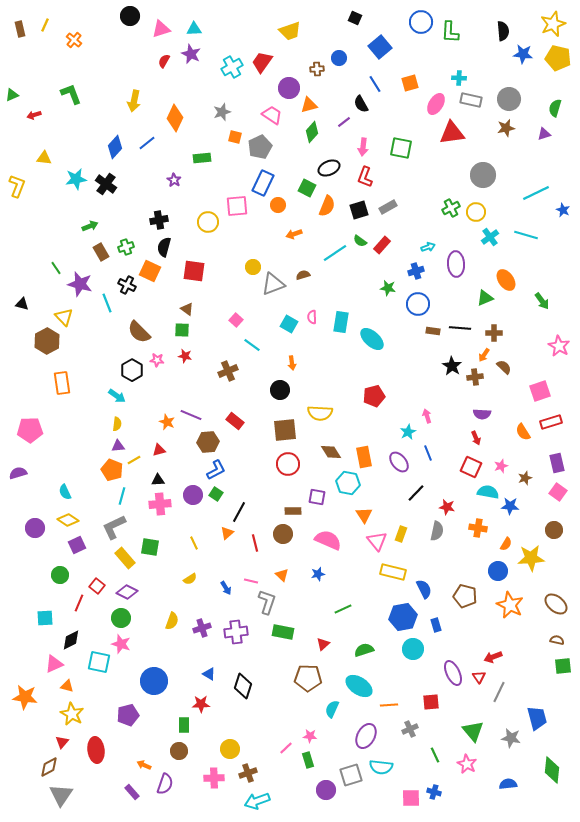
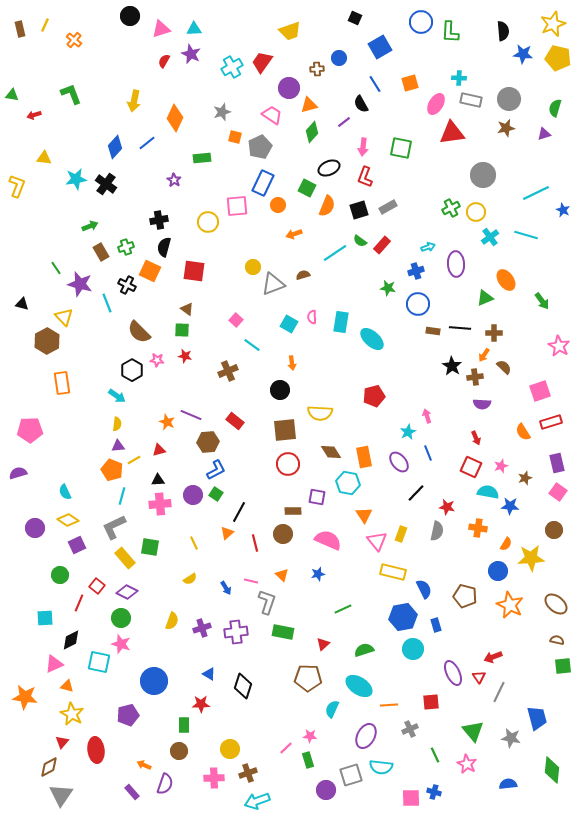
blue square at (380, 47): rotated 10 degrees clockwise
green triangle at (12, 95): rotated 32 degrees clockwise
purple semicircle at (482, 414): moved 10 px up
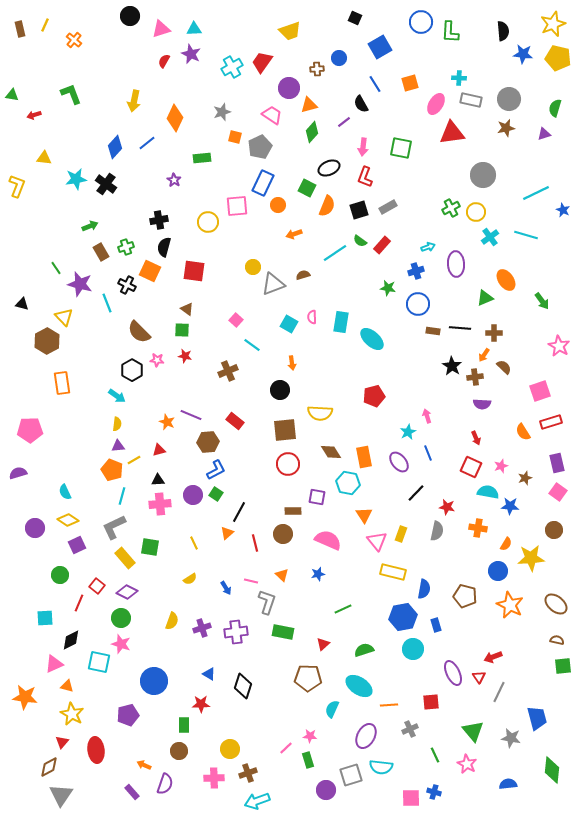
blue semicircle at (424, 589): rotated 36 degrees clockwise
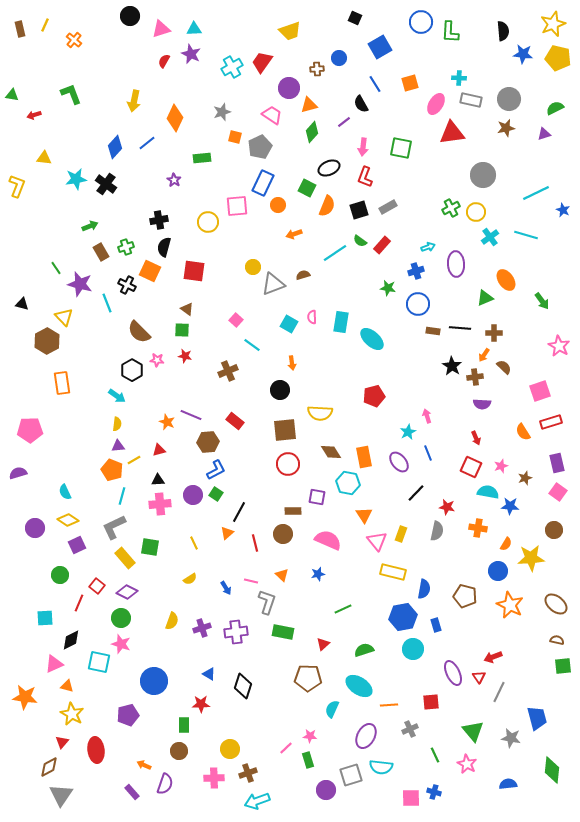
green semicircle at (555, 108): rotated 48 degrees clockwise
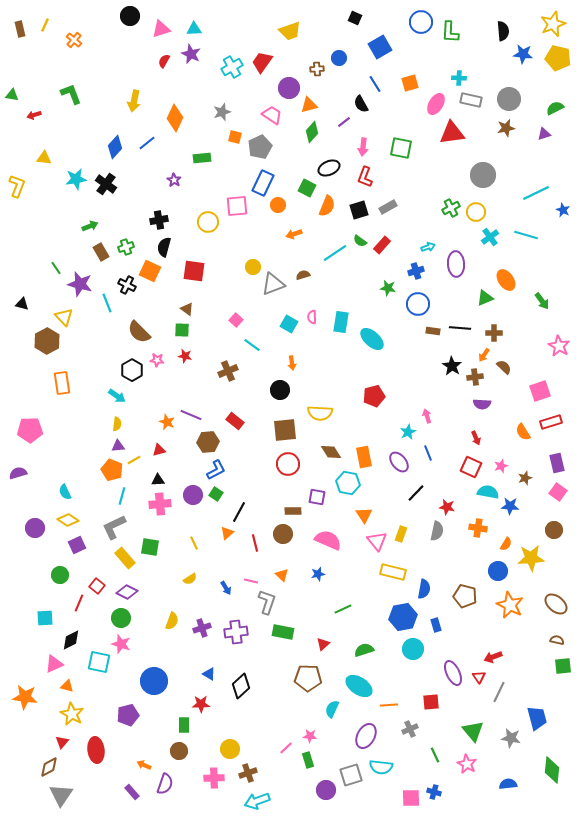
black diamond at (243, 686): moved 2 px left; rotated 30 degrees clockwise
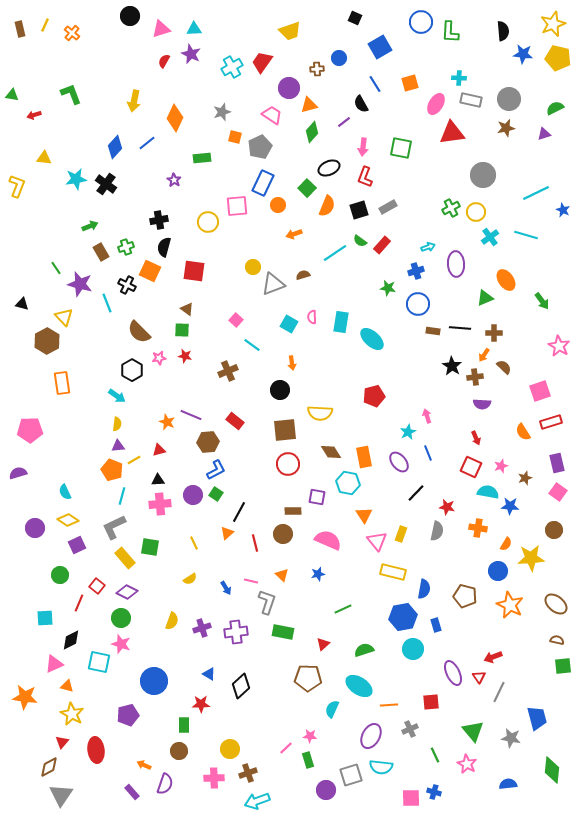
orange cross at (74, 40): moved 2 px left, 7 px up
green square at (307, 188): rotated 18 degrees clockwise
pink star at (157, 360): moved 2 px right, 2 px up; rotated 16 degrees counterclockwise
purple ellipse at (366, 736): moved 5 px right
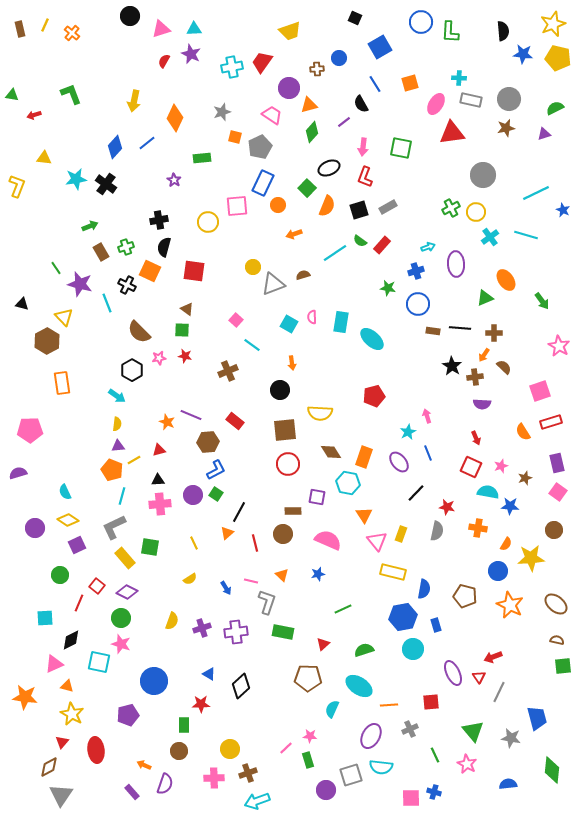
cyan cross at (232, 67): rotated 20 degrees clockwise
orange rectangle at (364, 457): rotated 30 degrees clockwise
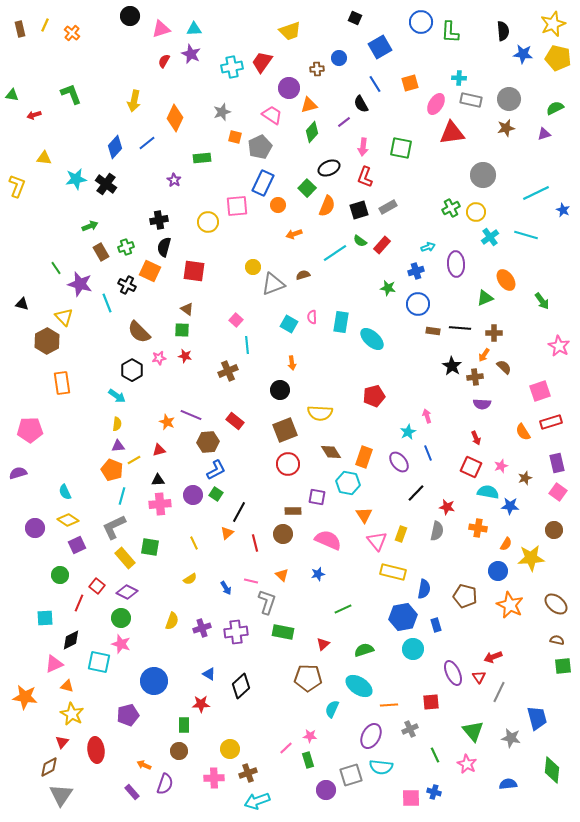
cyan line at (252, 345): moved 5 px left; rotated 48 degrees clockwise
brown square at (285, 430): rotated 15 degrees counterclockwise
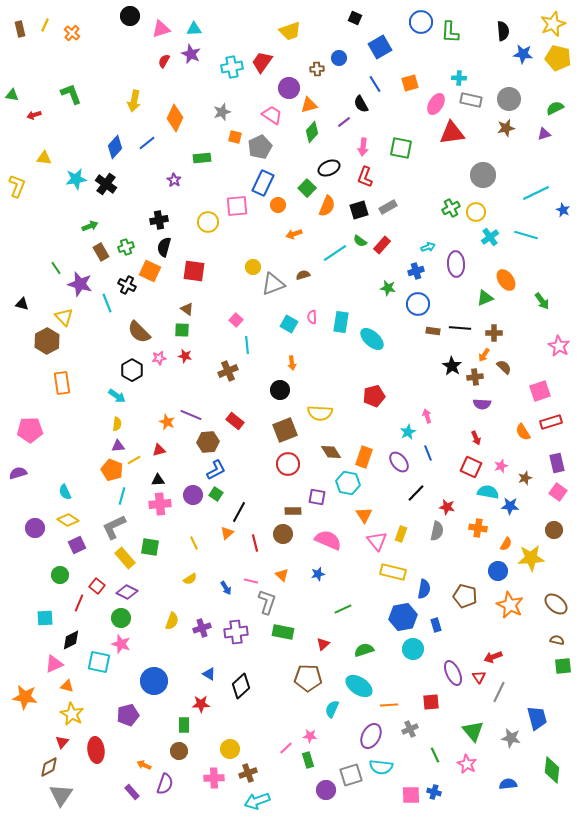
pink square at (411, 798): moved 3 px up
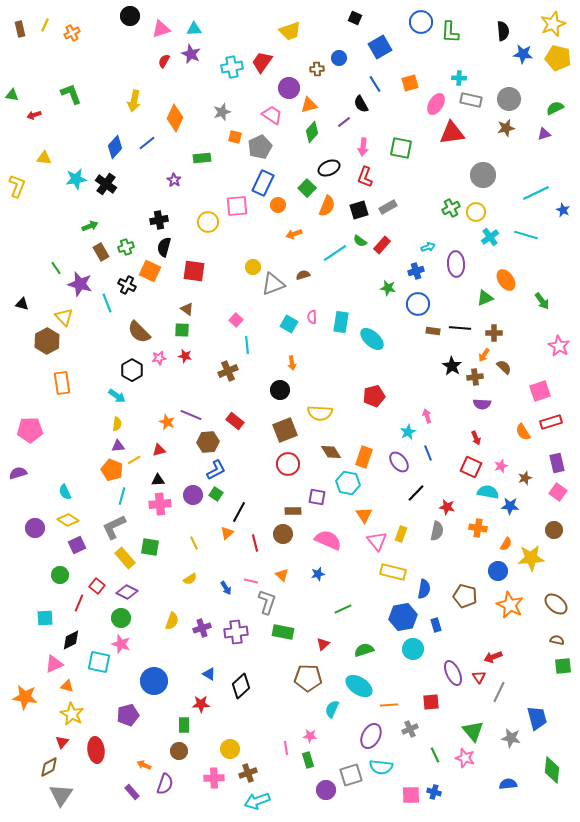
orange cross at (72, 33): rotated 21 degrees clockwise
pink line at (286, 748): rotated 56 degrees counterclockwise
pink star at (467, 764): moved 2 px left, 6 px up; rotated 12 degrees counterclockwise
